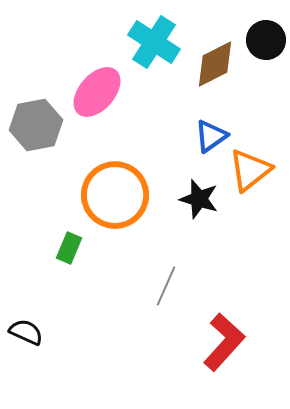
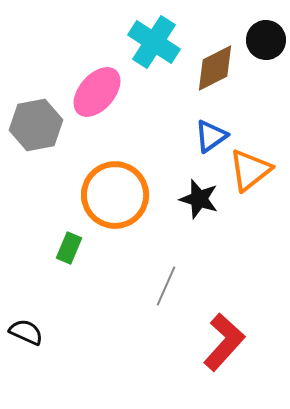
brown diamond: moved 4 px down
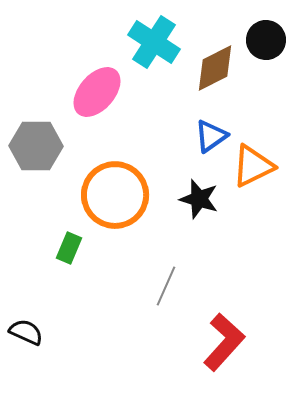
gray hexagon: moved 21 px down; rotated 12 degrees clockwise
orange triangle: moved 3 px right, 4 px up; rotated 12 degrees clockwise
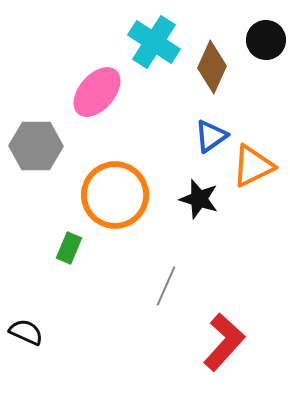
brown diamond: moved 3 px left, 1 px up; rotated 39 degrees counterclockwise
